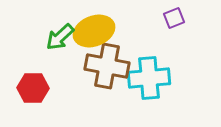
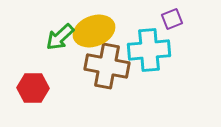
purple square: moved 2 px left, 1 px down
cyan cross: moved 28 px up
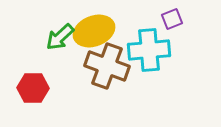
brown cross: rotated 9 degrees clockwise
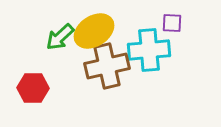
purple square: moved 4 px down; rotated 25 degrees clockwise
yellow ellipse: rotated 12 degrees counterclockwise
brown cross: rotated 33 degrees counterclockwise
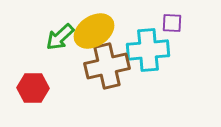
cyan cross: moved 1 px left
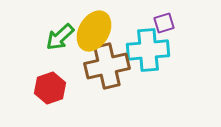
purple square: moved 8 px left; rotated 20 degrees counterclockwise
yellow ellipse: rotated 27 degrees counterclockwise
red hexagon: moved 17 px right; rotated 20 degrees counterclockwise
